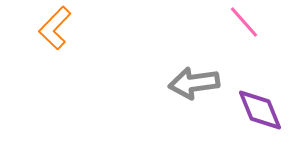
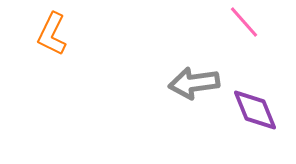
orange L-shape: moved 3 px left, 6 px down; rotated 18 degrees counterclockwise
purple diamond: moved 5 px left
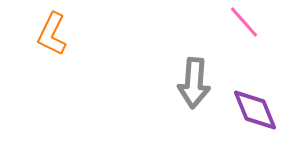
gray arrow: rotated 78 degrees counterclockwise
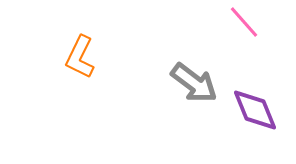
orange L-shape: moved 28 px right, 23 px down
gray arrow: rotated 57 degrees counterclockwise
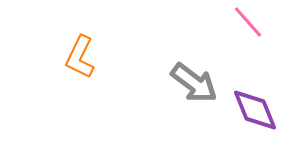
pink line: moved 4 px right
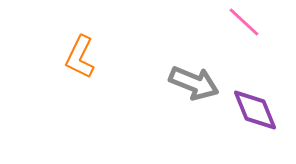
pink line: moved 4 px left; rotated 6 degrees counterclockwise
gray arrow: rotated 15 degrees counterclockwise
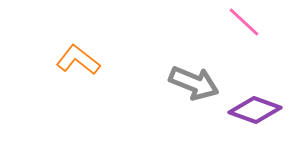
orange L-shape: moved 2 px left, 3 px down; rotated 102 degrees clockwise
purple diamond: rotated 48 degrees counterclockwise
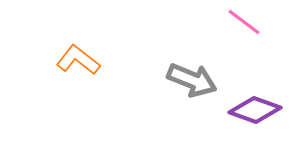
pink line: rotated 6 degrees counterclockwise
gray arrow: moved 2 px left, 3 px up
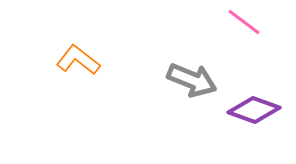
purple diamond: moved 1 px left
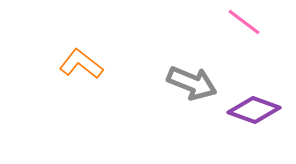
orange L-shape: moved 3 px right, 4 px down
gray arrow: moved 3 px down
